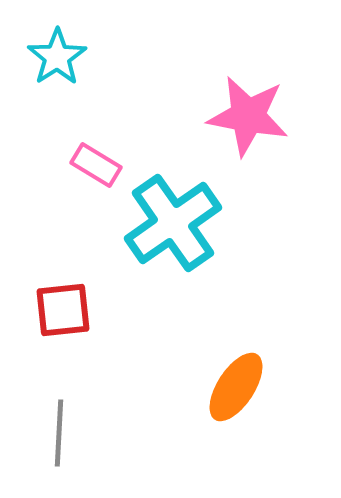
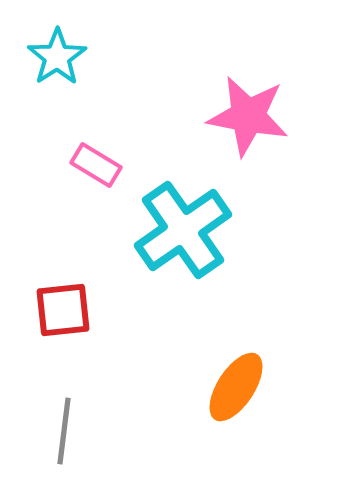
cyan cross: moved 10 px right, 7 px down
gray line: moved 5 px right, 2 px up; rotated 4 degrees clockwise
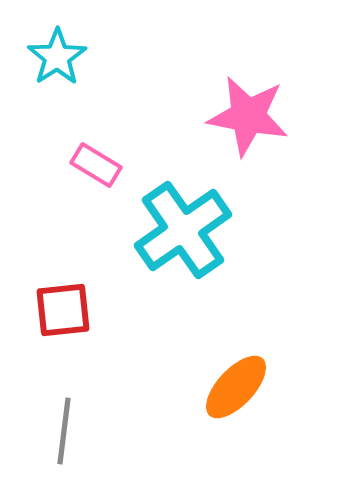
orange ellipse: rotated 10 degrees clockwise
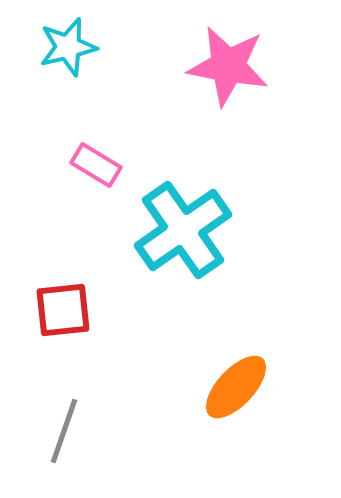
cyan star: moved 11 px right, 10 px up; rotated 20 degrees clockwise
pink star: moved 20 px left, 50 px up
gray line: rotated 12 degrees clockwise
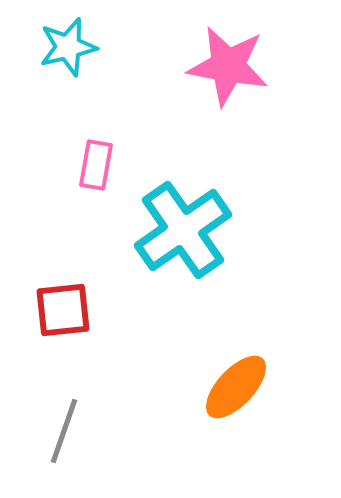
pink rectangle: rotated 69 degrees clockwise
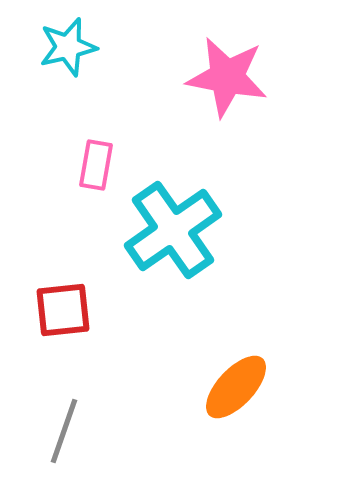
pink star: moved 1 px left, 11 px down
cyan cross: moved 10 px left
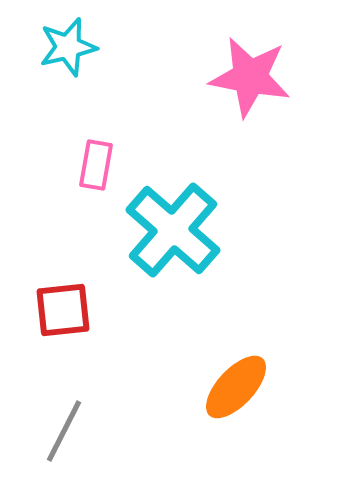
pink star: moved 23 px right
cyan cross: rotated 14 degrees counterclockwise
gray line: rotated 8 degrees clockwise
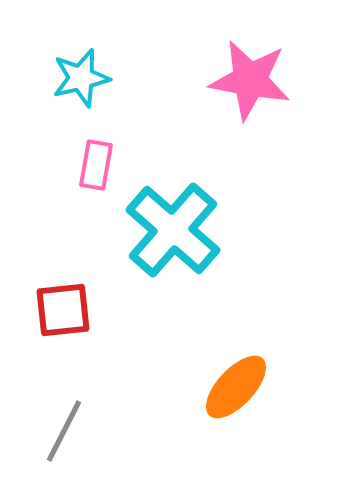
cyan star: moved 13 px right, 31 px down
pink star: moved 3 px down
